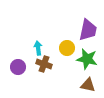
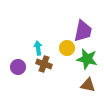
purple trapezoid: moved 5 px left, 1 px down
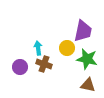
purple circle: moved 2 px right
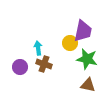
yellow circle: moved 3 px right, 5 px up
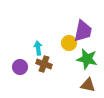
yellow circle: moved 1 px left
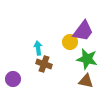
purple trapezoid: rotated 25 degrees clockwise
yellow circle: moved 1 px right, 1 px up
purple circle: moved 7 px left, 12 px down
brown triangle: moved 2 px left, 4 px up
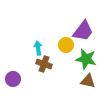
yellow circle: moved 4 px left, 3 px down
green star: moved 1 px left
brown triangle: moved 2 px right
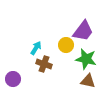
cyan arrow: moved 2 px left; rotated 40 degrees clockwise
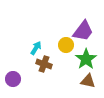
green star: rotated 25 degrees clockwise
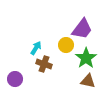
purple trapezoid: moved 1 px left, 2 px up
green star: moved 1 px up
purple circle: moved 2 px right
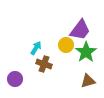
purple trapezoid: moved 2 px left, 1 px down
green star: moved 6 px up
brown triangle: rotated 28 degrees counterclockwise
